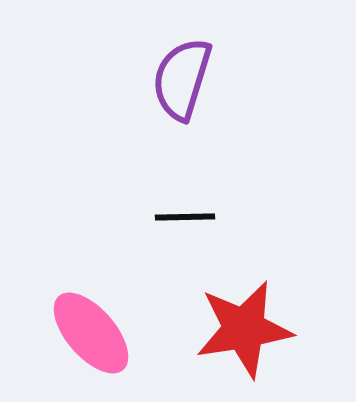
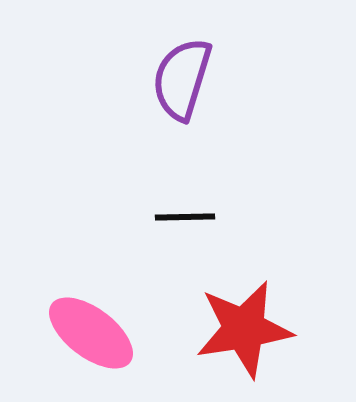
pink ellipse: rotated 12 degrees counterclockwise
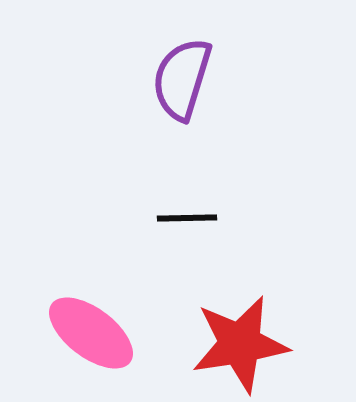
black line: moved 2 px right, 1 px down
red star: moved 4 px left, 15 px down
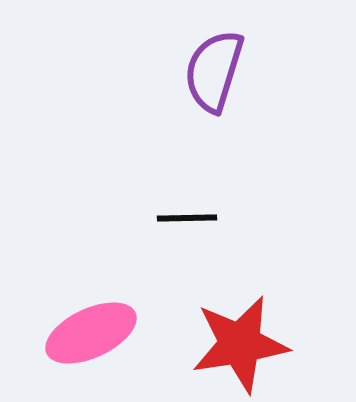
purple semicircle: moved 32 px right, 8 px up
pink ellipse: rotated 62 degrees counterclockwise
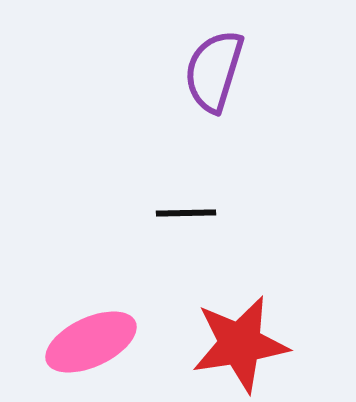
black line: moved 1 px left, 5 px up
pink ellipse: moved 9 px down
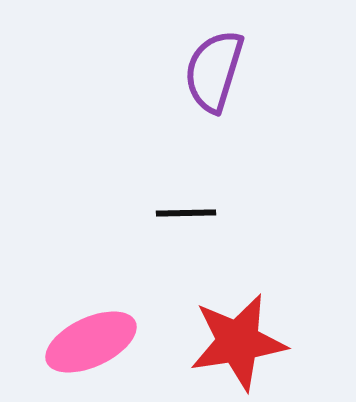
red star: moved 2 px left, 2 px up
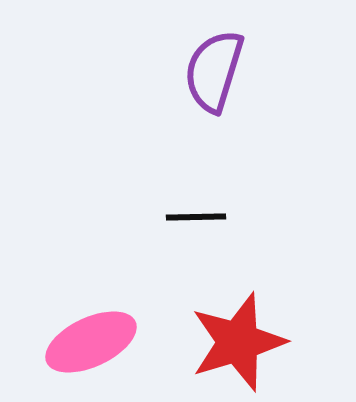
black line: moved 10 px right, 4 px down
red star: rotated 8 degrees counterclockwise
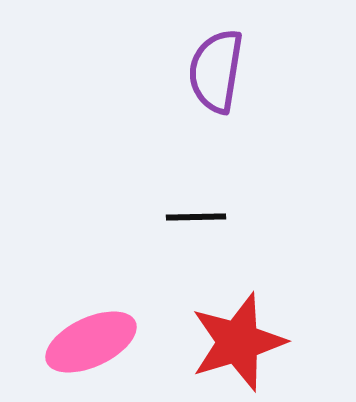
purple semicircle: moved 2 px right; rotated 8 degrees counterclockwise
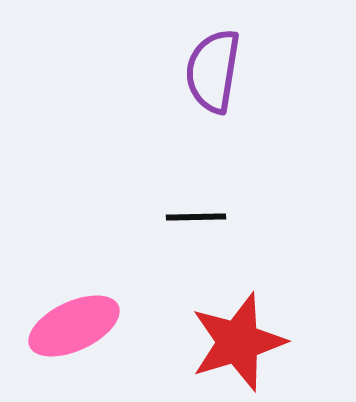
purple semicircle: moved 3 px left
pink ellipse: moved 17 px left, 16 px up
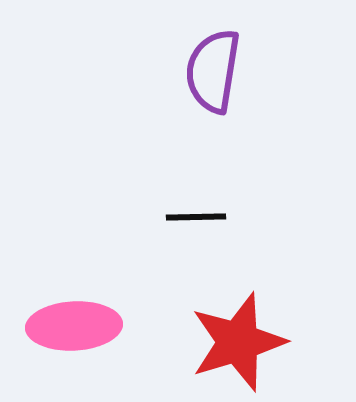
pink ellipse: rotated 22 degrees clockwise
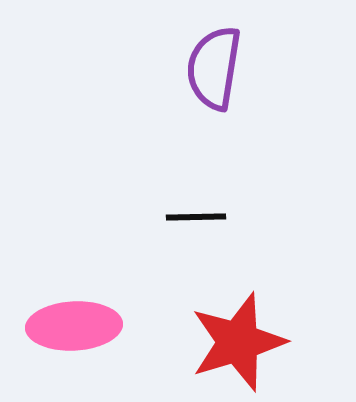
purple semicircle: moved 1 px right, 3 px up
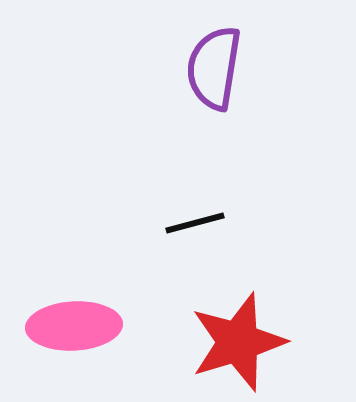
black line: moved 1 px left, 6 px down; rotated 14 degrees counterclockwise
